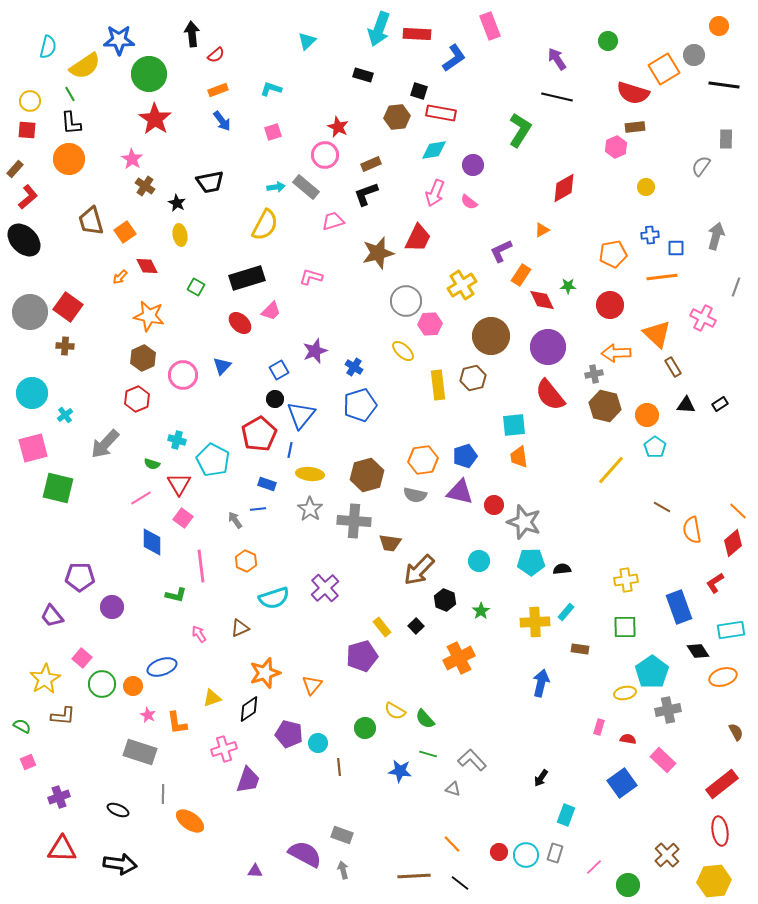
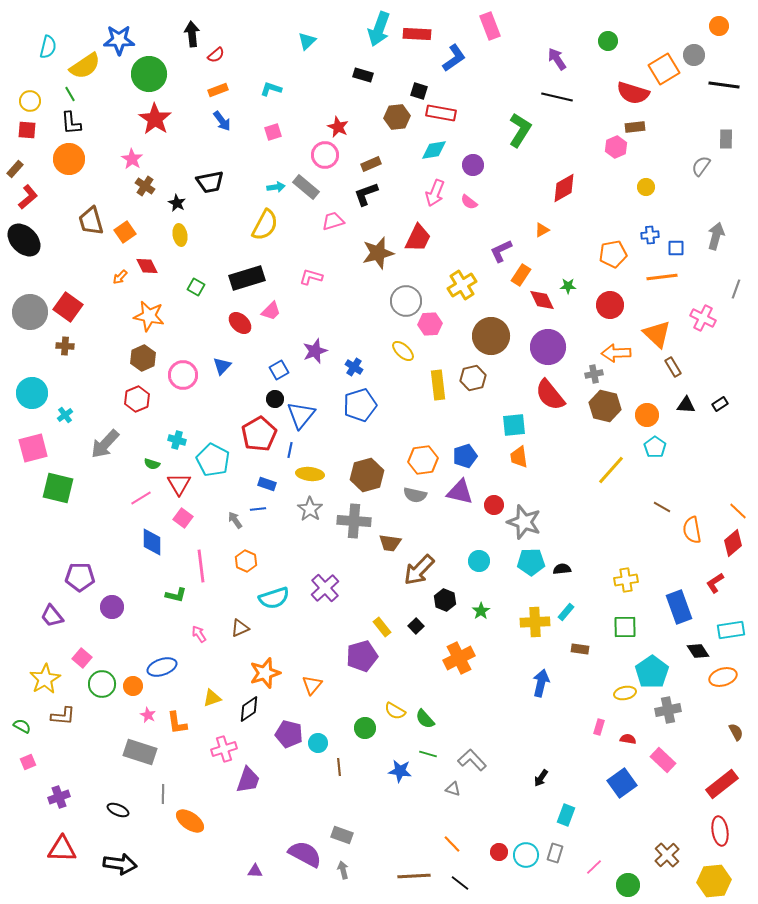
gray line at (736, 287): moved 2 px down
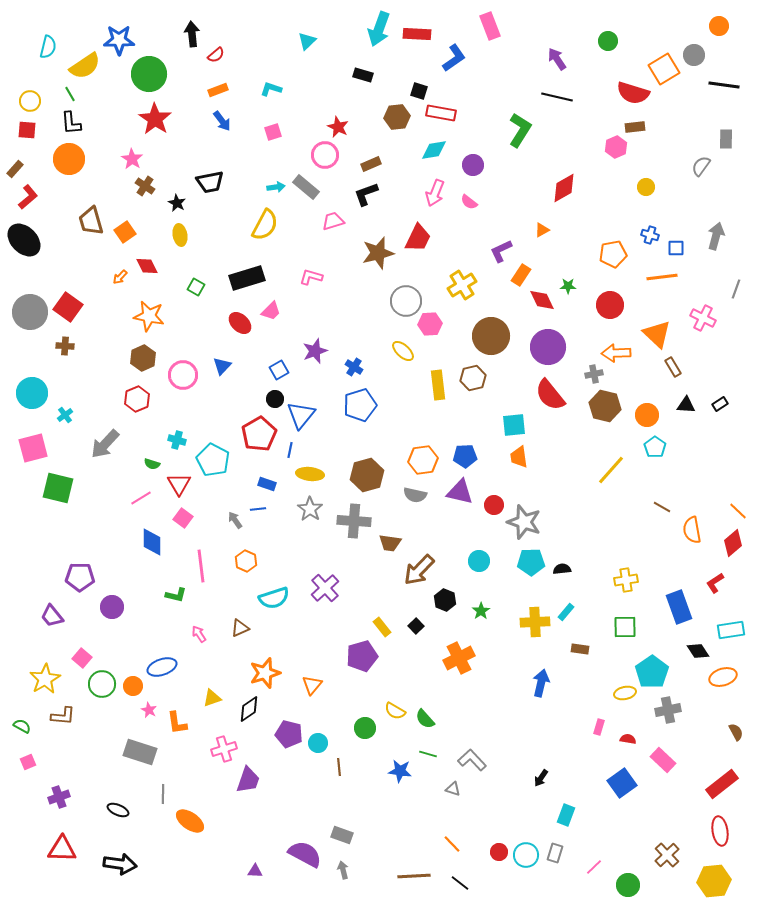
blue cross at (650, 235): rotated 24 degrees clockwise
blue pentagon at (465, 456): rotated 15 degrees clockwise
pink star at (148, 715): moved 1 px right, 5 px up
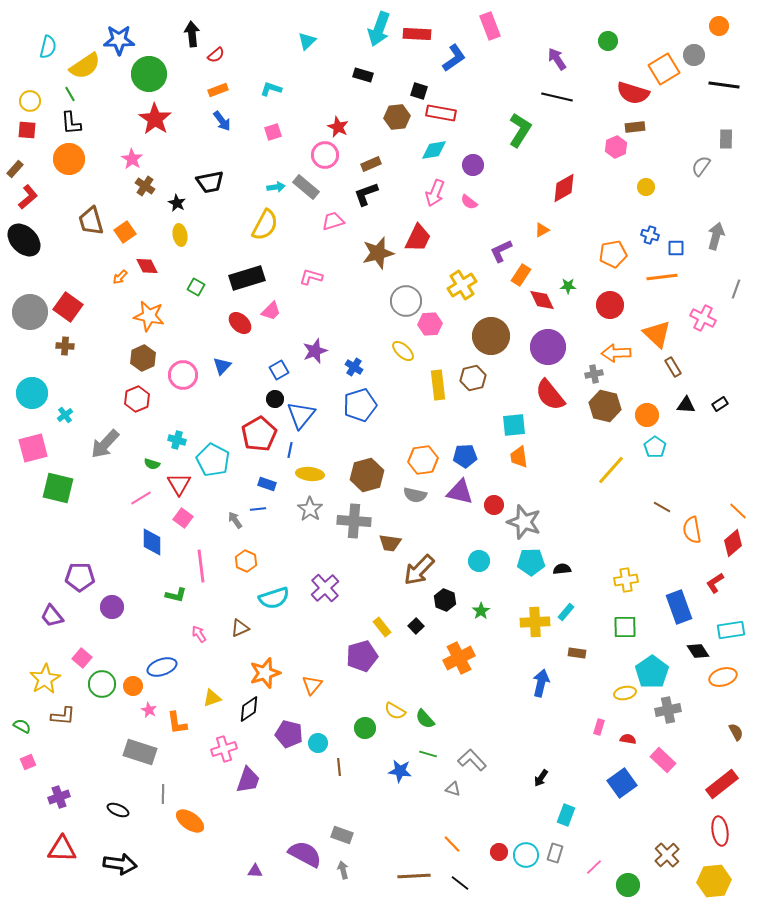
brown rectangle at (580, 649): moved 3 px left, 4 px down
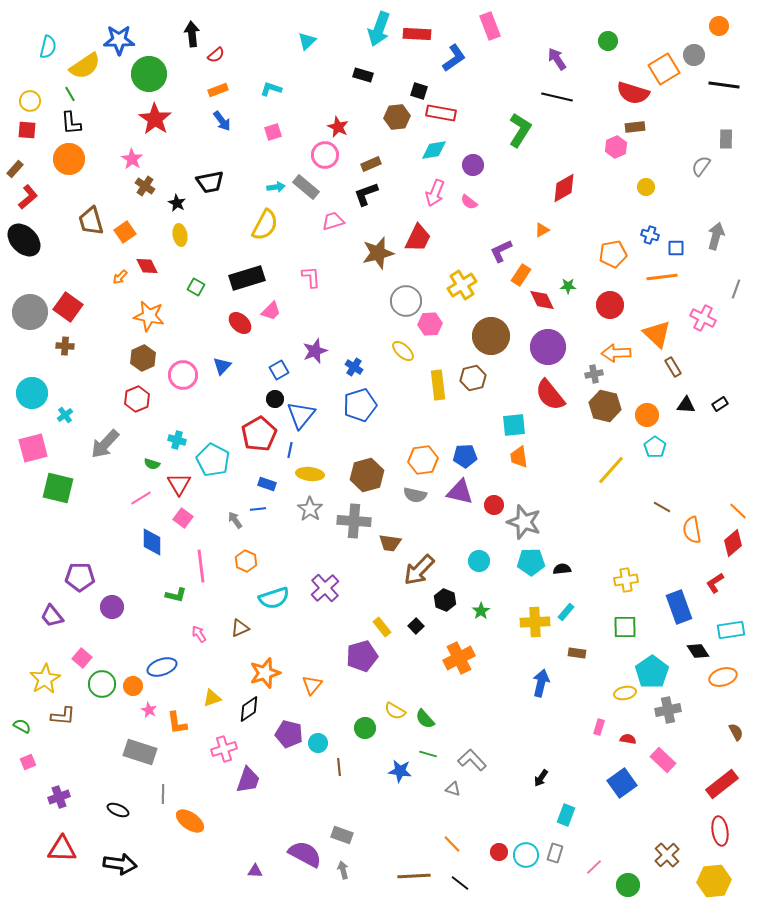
pink L-shape at (311, 277): rotated 70 degrees clockwise
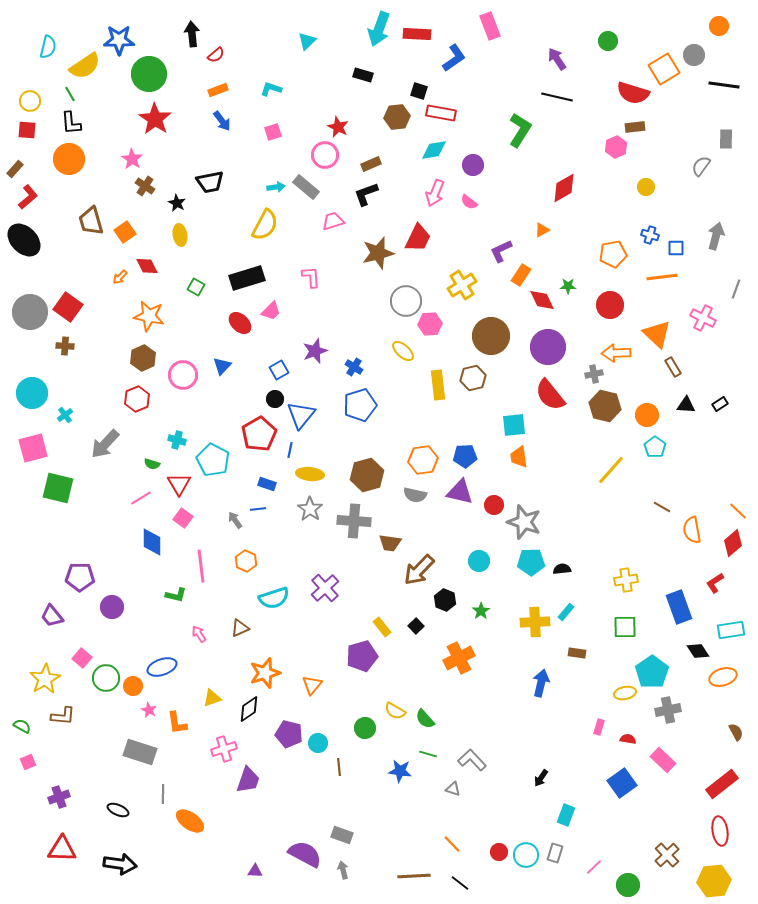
green circle at (102, 684): moved 4 px right, 6 px up
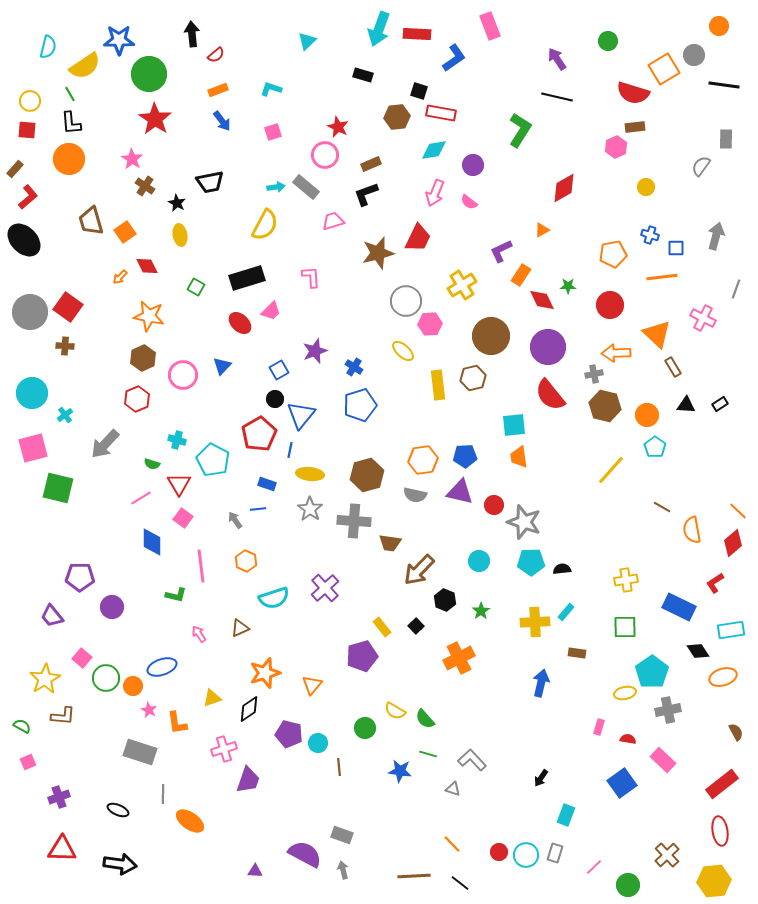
blue rectangle at (679, 607): rotated 44 degrees counterclockwise
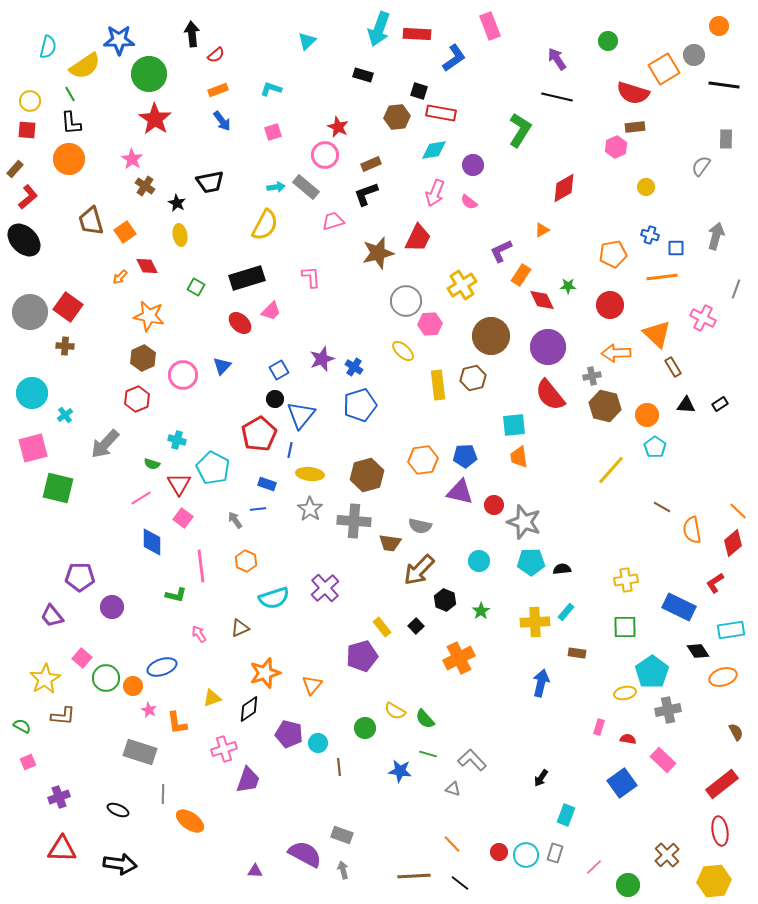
purple star at (315, 351): moved 7 px right, 8 px down
gray cross at (594, 374): moved 2 px left, 2 px down
cyan pentagon at (213, 460): moved 8 px down
gray semicircle at (415, 495): moved 5 px right, 31 px down
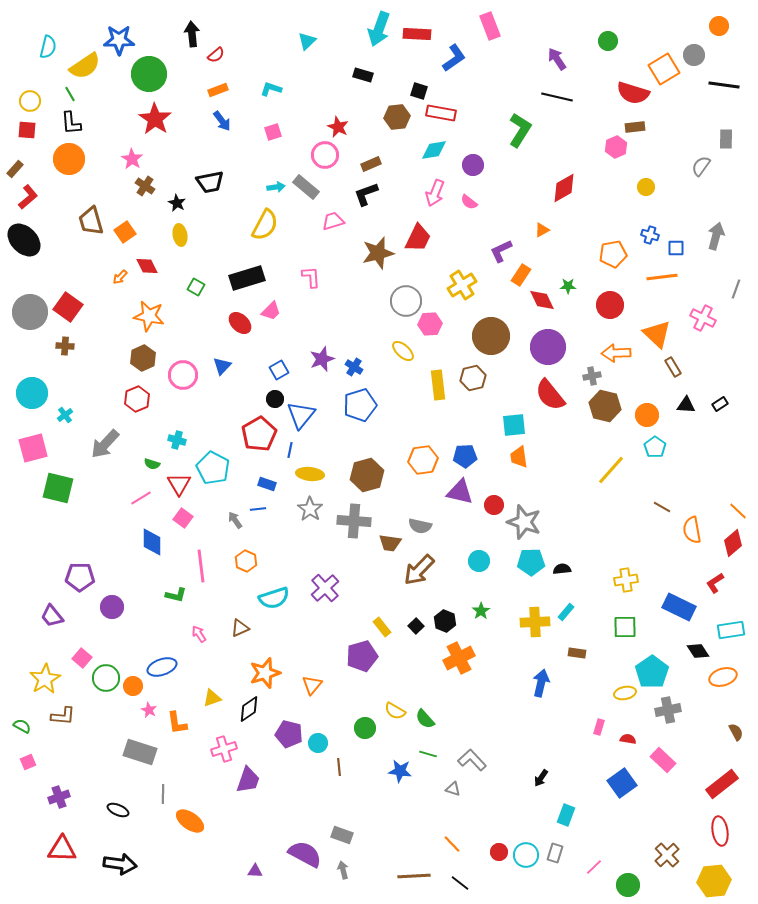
black hexagon at (445, 600): moved 21 px down
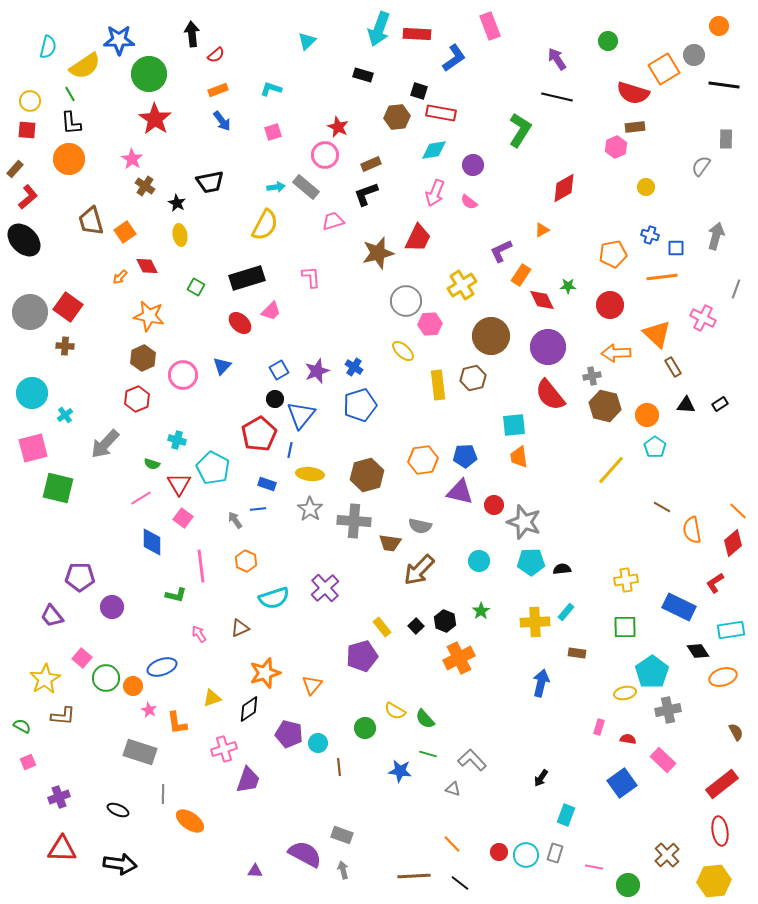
purple star at (322, 359): moved 5 px left, 12 px down
pink line at (594, 867): rotated 54 degrees clockwise
